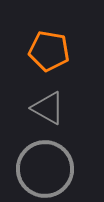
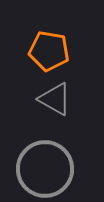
gray triangle: moved 7 px right, 9 px up
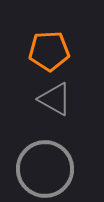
orange pentagon: rotated 12 degrees counterclockwise
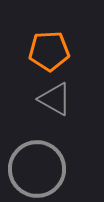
gray circle: moved 8 px left
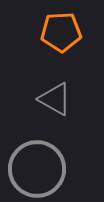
orange pentagon: moved 12 px right, 19 px up
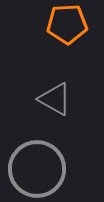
orange pentagon: moved 6 px right, 8 px up
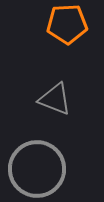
gray triangle: rotated 9 degrees counterclockwise
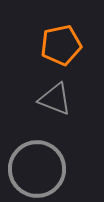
orange pentagon: moved 6 px left, 21 px down; rotated 9 degrees counterclockwise
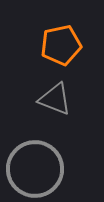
gray circle: moved 2 px left
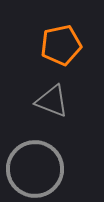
gray triangle: moved 3 px left, 2 px down
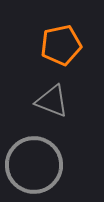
gray circle: moved 1 px left, 4 px up
